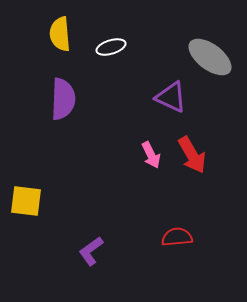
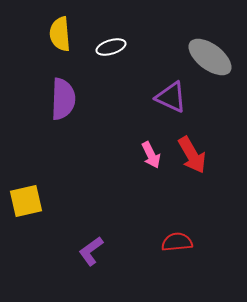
yellow square: rotated 20 degrees counterclockwise
red semicircle: moved 5 px down
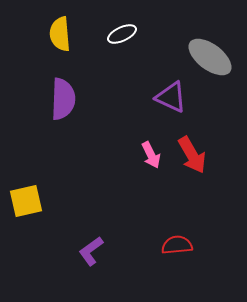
white ellipse: moved 11 px right, 13 px up; rotated 8 degrees counterclockwise
red semicircle: moved 3 px down
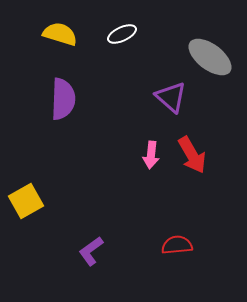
yellow semicircle: rotated 112 degrees clockwise
purple triangle: rotated 16 degrees clockwise
pink arrow: rotated 32 degrees clockwise
yellow square: rotated 16 degrees counterclockwise
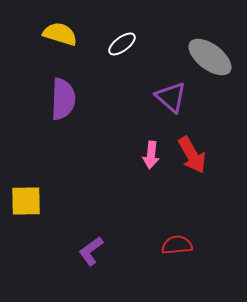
white ellipse: moved 10 px down; rotated 12 degrees counterclockwise
yellow square: rotated 28 degrees clockwise
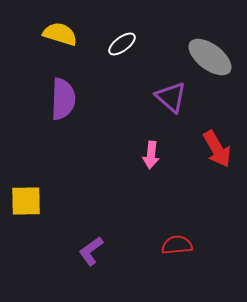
red arrow: moved 25 px right, 6 px up
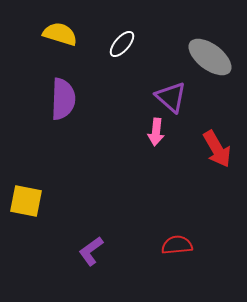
white ellipse: rotated 12 degrees counterclockwise
pink arrow: moved 5 px right, 23 px up
yellow square: rotated 12 degrees clockwise
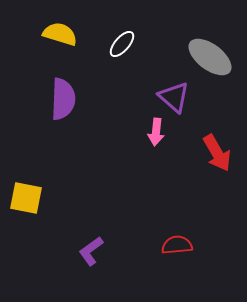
purple triangle: moved 3 px right
red arrow: moved 4 px down
yellow square: moved 3 px up
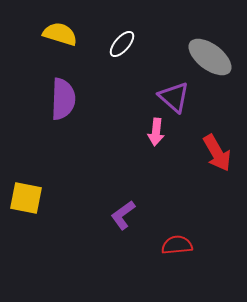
purple L-shape: moved 32 px right, 36 px up
